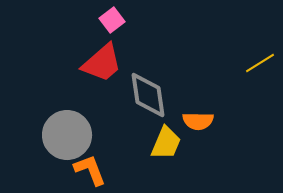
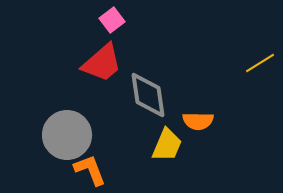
yellow trapezoid: moved 1 px right, 2 px down
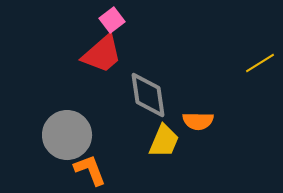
red trapezoid: moved 9 px up
yellow trapezoid: moved 3 px left, 4 px up
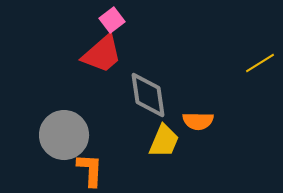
gray circle: moved 3 px left
orange L-shape: rotated 24 degrees clockwise
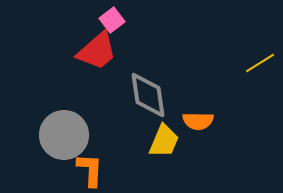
red trapezoid: moved 5 px left, 3 px up
